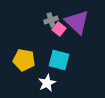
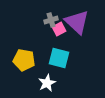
pink square: rotated 24 degrees clockwise
cyan square: moved 2 px up
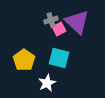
yellow pentagon: rotated 25 degrees clockwise
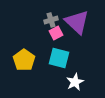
pink square: moved 3 px left, 4 px down
white star: moved 28 px right, 1 px up
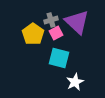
yellow pentagon: moved 9 px right, 26 px up
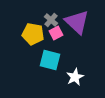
gray cross: rotated 32 degrees counterclockwise
yellow pentagon: rotated 25 degrees counterclockwise
cyan square: moved 9 px left, 2 px down
white star: moved 5 px up
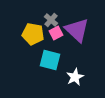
purple triangle: moved 8 px down
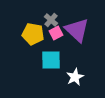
cyan square: moved 1 px right; rotated 15 degrees counterclockwise
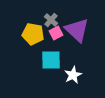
white star: moved 2 px left, 2 px up
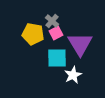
gray cross: moved 1 px right, 1 px down
purple triangle: moved 3 px right, 14 px down; rotated 16 degrees clockwise
cyan square: moved 6 px right, 2 px up
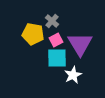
pink square: moved 7 px down
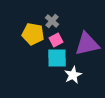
purple triangle: moved 7 px right; rotated 48 degrees clockwise
